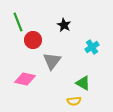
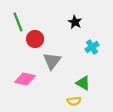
black star: moved 11 px right, 3 px up
red circle: moved 2 px right, 1 px up
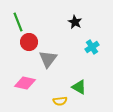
red circle: moved 6 px left, 3 px down
gray triangle: moved 4 px left, 2 px up
pink diamond: moved 4 px down
green triangle: moved 4 px left, 4 px down
yellow semicircle: moved 14 px left
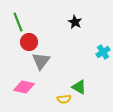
cyan cross: moved 11 px right, 5 px down
gray triangle: moved 7 px left, 2 px down
pink diamond: moved 1 px left, 4 px down
yellow semicircle: moved 4 px right, 2 px up
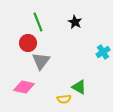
green line: moved 20 px right
red circle: moved 1 px left, 1 px down
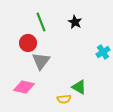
green line: moved 3 px right
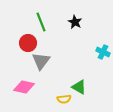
cyan cross: rotated 32 degrees counterclockwise
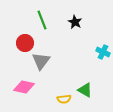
green line: moved 1 px right, 2 px up
red circle: moved 3 px left
green triangle: moved 6 px right, 3 px down
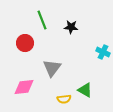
black star: moved 4 px left, 5 px down; rotated 24 degrees counterclockwise
gray triangle: moved 11 px right, 7 px down
pink diamond: rotated 20 degrees counterclockwise
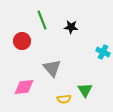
red circle: moved 3 px left, 2 px up
gray triangle: rotated 18 degrees counterclockwise
green triangle: rotated 28 degrees clockwise
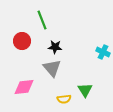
black star: moved 16 px left, 20 px down
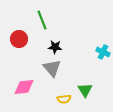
red circle: moved 3 px left, 2 px up
